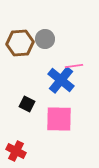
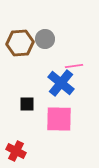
blue cross: moved 3 px down
black square: rotated 28 degrees counterclockwise
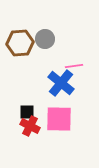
black square: moved 8 px down
red cross: moved 14 px right, 25 px up
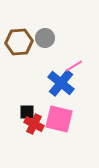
gray circle: moved 1 px up
brown hexagon: moved 1 px left, 1 px up
pink line: rotated 24 degrees counterclockwise
pink square: rotated 12 degrees clockwise
red cross: moved 4 px right, 2 px up
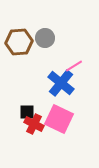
pink square: rotated 12 degrees clockwise
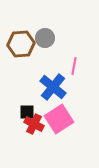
brown hexagon: moved 2 px right, 2 px down
pink line: rotated 48 degrees counterclockwise
blue cross: moved 8 px left, 4 px down
pink square: rotated 32 degrees clockwise
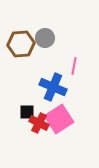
blue cross: rotated 16 degrees counterclockwise
red cross: moved 5 px right, 1 px up
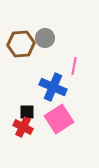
red cross: moved 16 px left, 4 px down
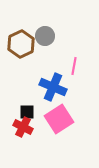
gray circle: moved 2 px up
brown hexagon: rotated 20 degrees counterclockwise
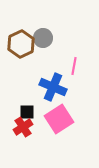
gray circle: moved 2 px left, 2 px down
red cross: rotated 30 degrees clockwise
